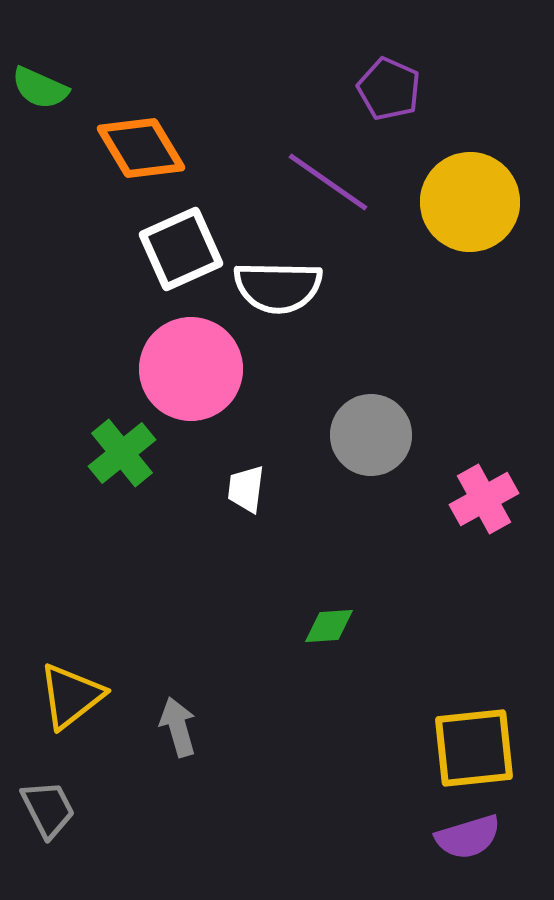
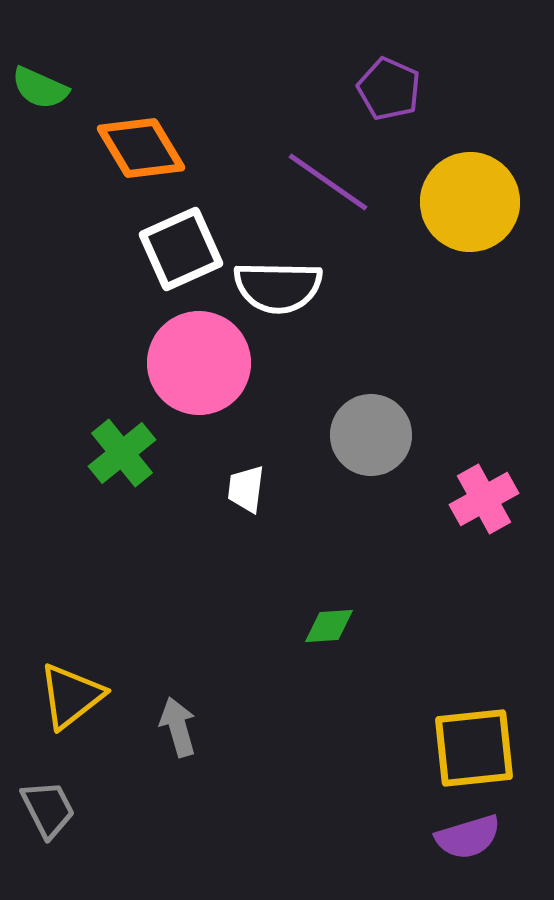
pink circle: moved 8 px right, 6 px up
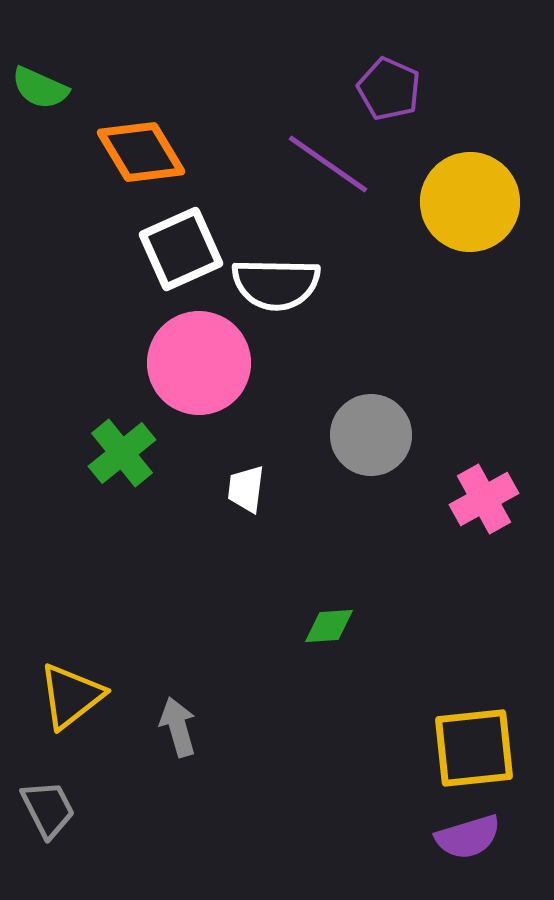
orange diamond: moved 4 px down
purple line: moved 18 px up
white semicircle: moved 2 px left, 3 px up
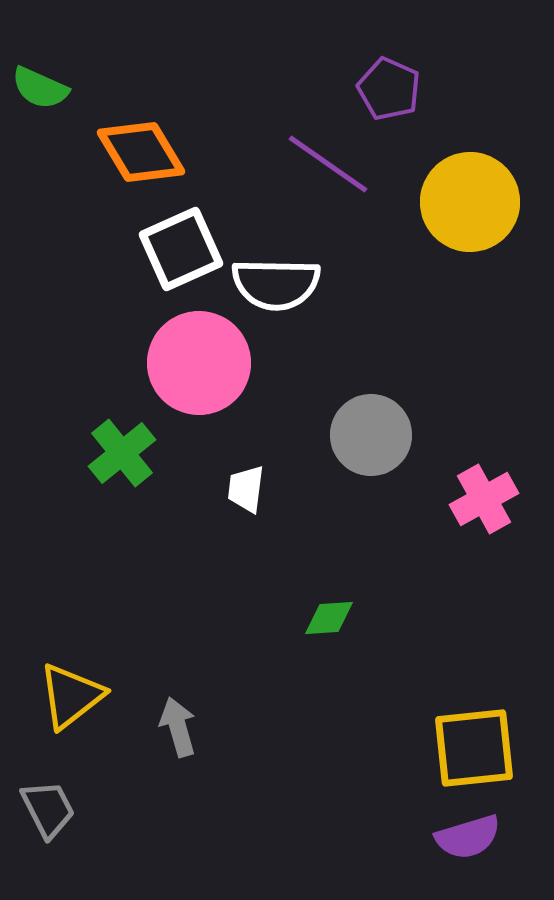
green diamond: moved 8 px up
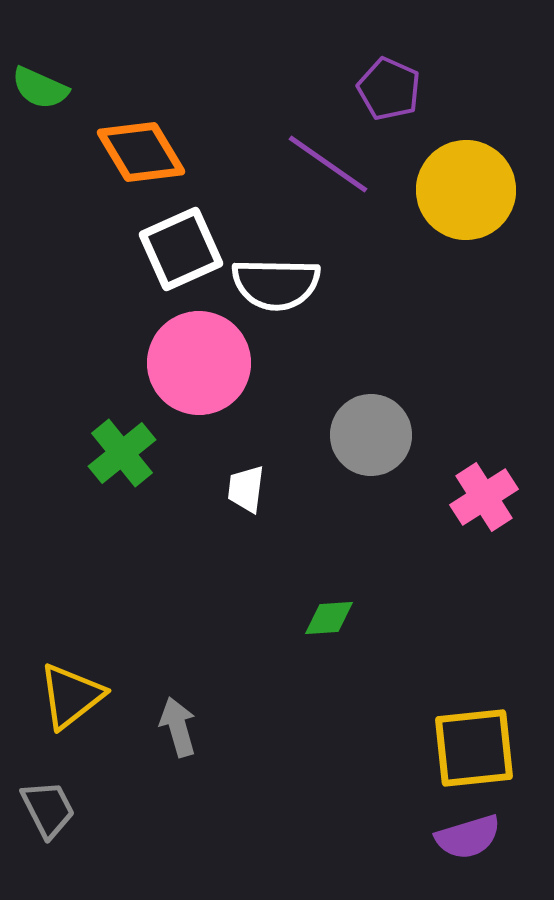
yellow circle: moved 4 px left, 12 px up
pink cross: moved 2 px up; rotated 4 degrees counterclockwise
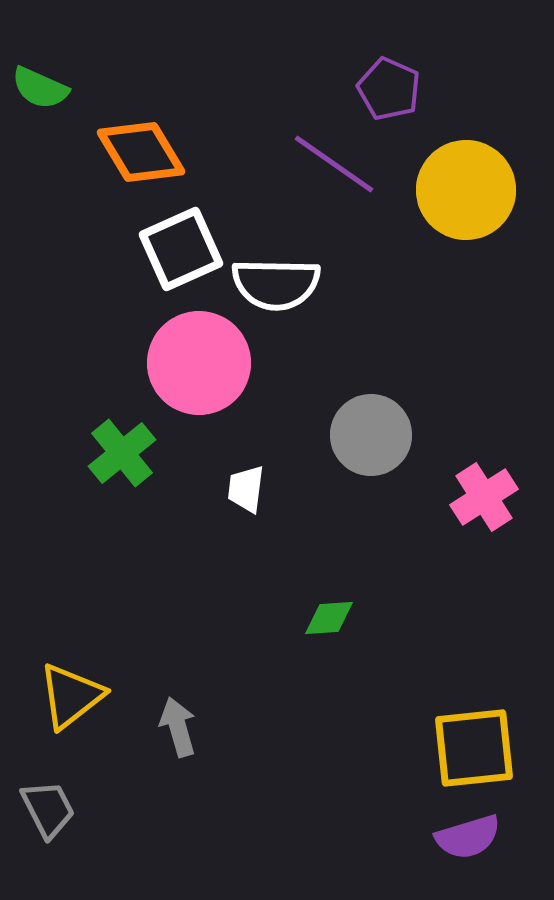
purple line: moved 6 px right
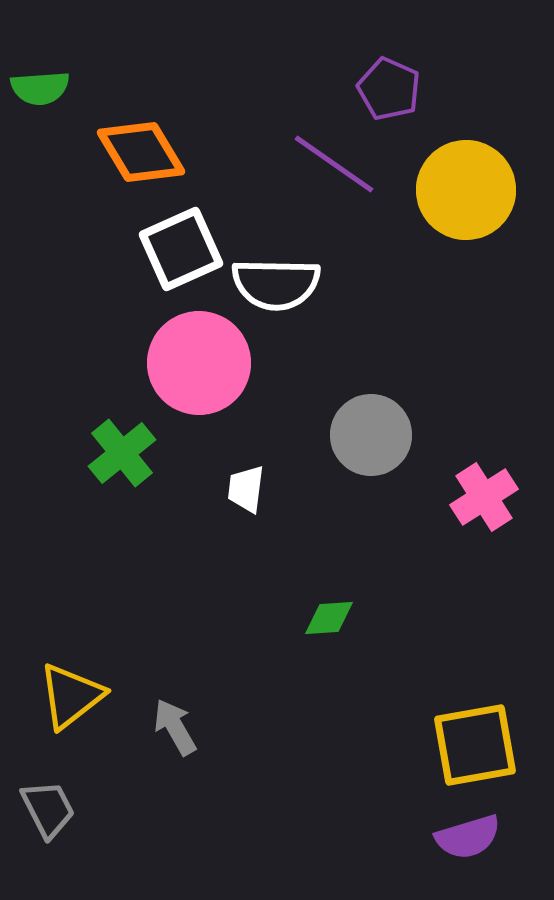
green semicircle: rotated 28 degrees counterclockwise
gray arrow: moved 3 px left; rotated 14 degrees counterclockwise
yellow square: moved 1 px right, 3 px up; rotated 4 degrees counterclockwise
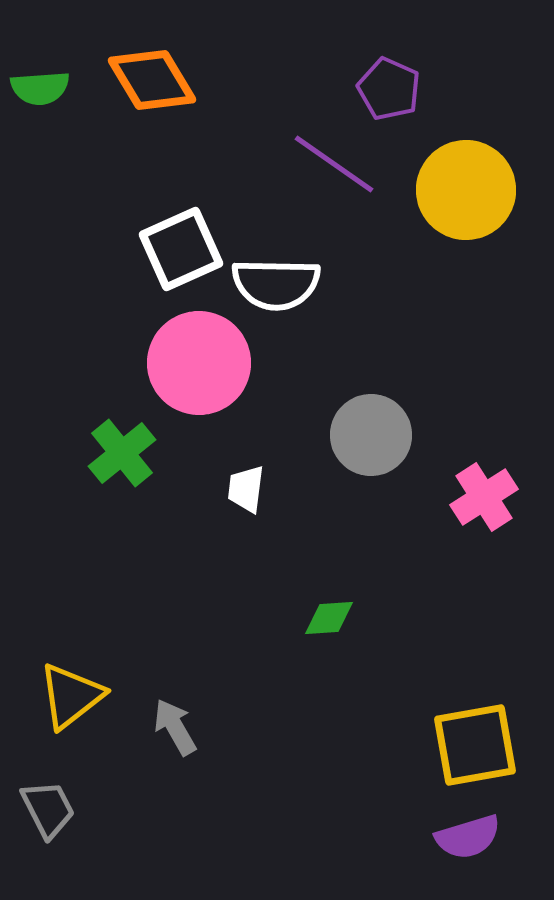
orange diamond: moved 11 px right, 72 px up
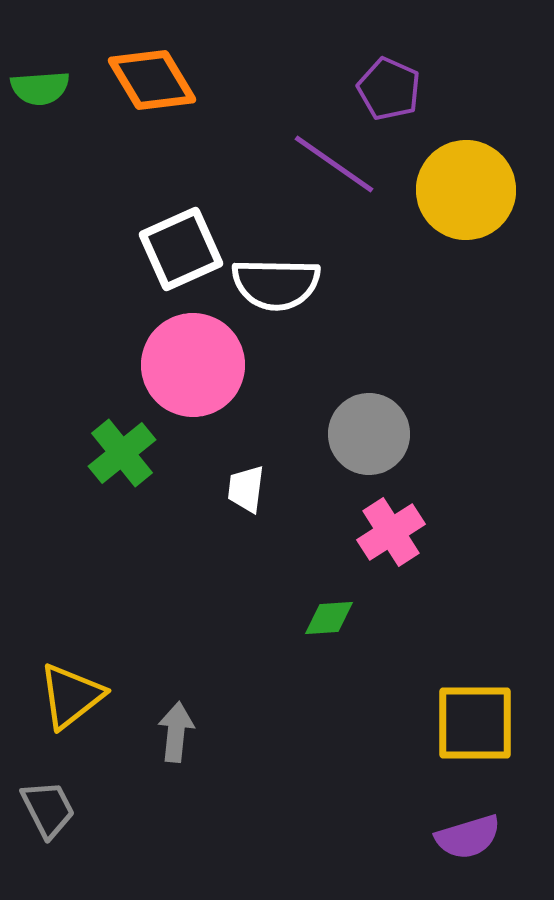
pink circle: moved 6 px left, 2 px down
gray circle: moved 2 px left, 1 px up
pink cross: moved 93 px left, 35 px down
gray arrow: moved 1 px right, 5 px down; rotated 36 degrees clockwise
yellow square: moved 22 px up; rotated 10 degrees clockwise
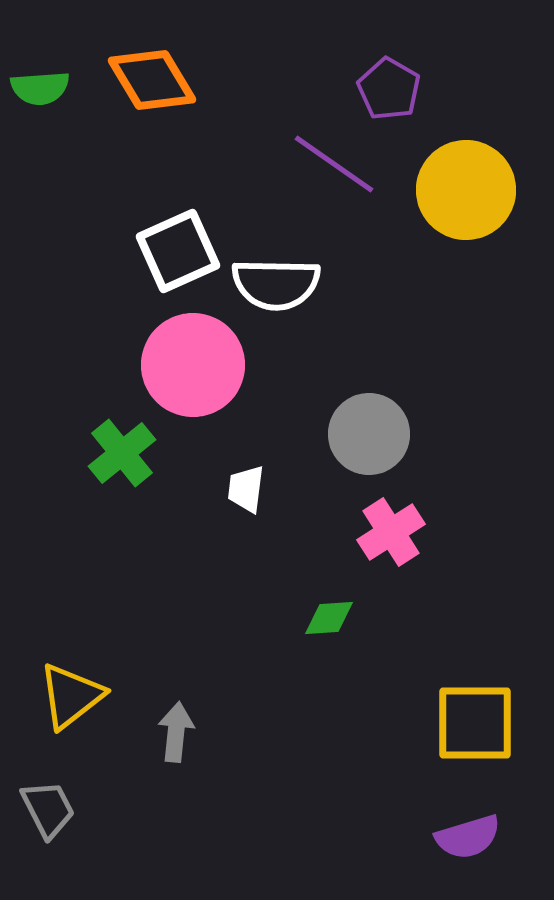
purple pentagon: rotated 6 degrees clockwise
white square: moved 3 px left, 2 px down
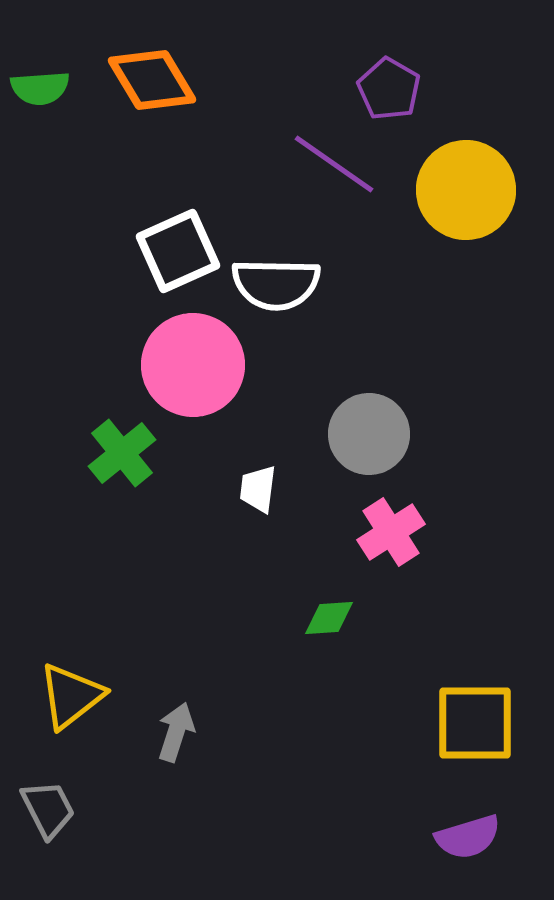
white trapezoid: moved 12 px right
gray arrow: rotated 12 degrees clockwise
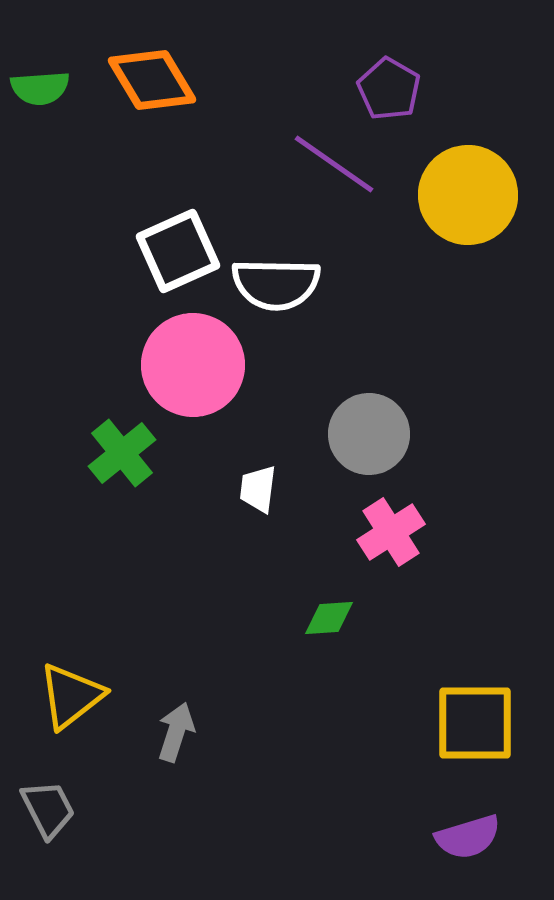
yellow circle: moved 2 px right, 5 px down
